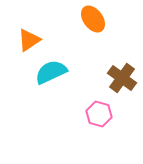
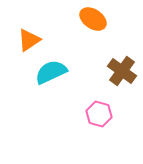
orange ellipse: rotated 20 degrees counterclockwise
brown cross: moved 7 px up
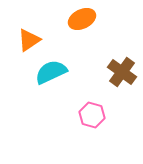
orange ellipse: moved 11 px left; rotated 60 degrees counterclockwise
brown cross: moved 1 px down
pink hexagon: moved 7 px left, 1 px down
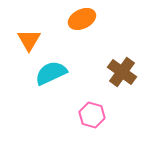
orange triangle: rotated 25 degrees counterclockwise
cyan semicircle: moved 1 px down
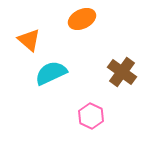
orange triangle: rotated 20 degrees counterclockwise
pink hexagon: moved 1 px left, 1 px down; rotated 10 degrees clockwise
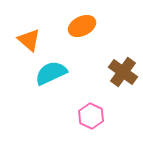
orange ellipse: moved 7 px down
brown cross: moved 1 px right
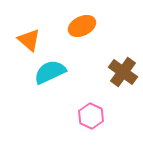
cyan semicircle: moved 1 px left, 1 px up
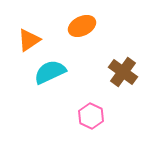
orange triangle: rotated 45 degrees clockwise
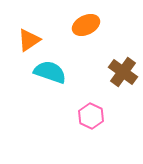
orange ellipse: moved 4 px right, 1 px up
cyan semicircle: rotated 44 degrees clockwise
